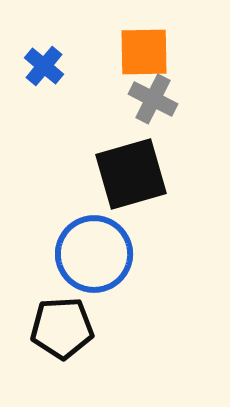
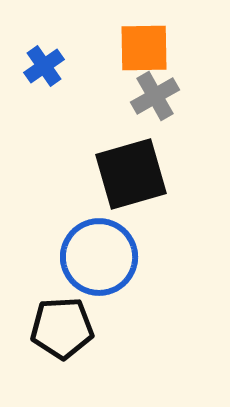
orange square: moved 4 px up
blue cross: rotated 15 degrees clockwise
gray cross: moved 2 px right, 3 px up; rotated 33 degrees clockwise
blue circle: moved 5 px right, 3 px down
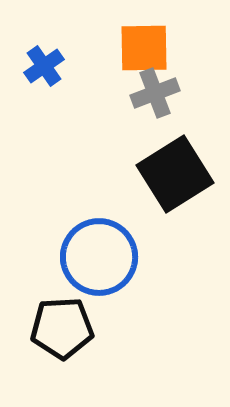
gray cross: moved 3 px up; rotated 9 degrees clockwise
black square: moved 44 px right; rotated 16 degrees counterclockwise
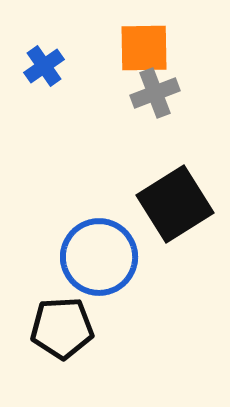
black square: moved 30 px down
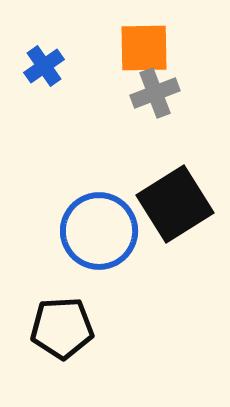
blue circle: moved 26 px up
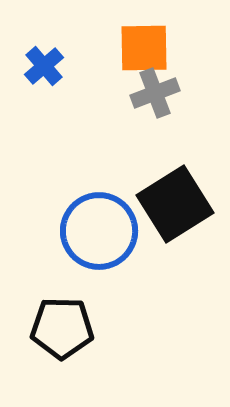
blue cross: rotated 6 degrees counterclockwise
black pentagon: rotated 4 degrees clockwise
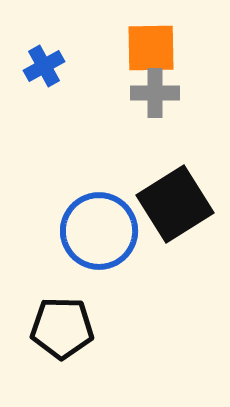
orange square: moved 7 px right
blue cross: rotated 12 degrees clockwise
gray cross: rotated 21 degrees clockwise
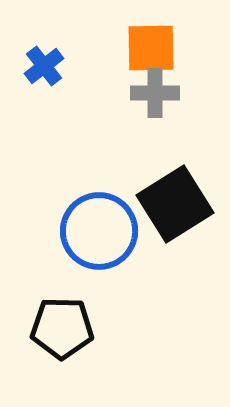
blue cross: rotated 9 degrees counterclockwise
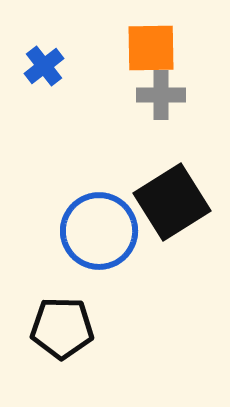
gray cross: moved 6 px right, 2 px down
black square: moved 3 px left, 2 px up
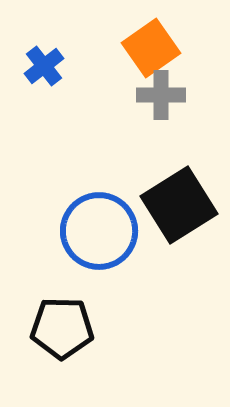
orange square: rotated 34 degrees counterclockwise
black square: moved 7 px right, 3 px down
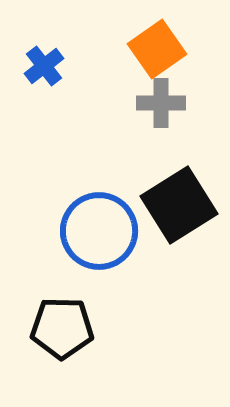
orange square: moved 6 px right, 1 px down
gray cross: moved 8 px down
